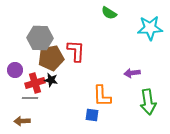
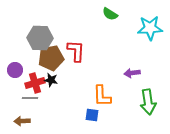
green semicircle: moved 1 px right, 1 px down
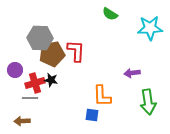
brown pentagon: moved 1 px right, 4 px up
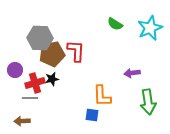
green semicircle: moved 5 px right, 10 px down
cyan star: rotated 20 degrees counterclockwise
black star: moved 1 px right, 1 px up; rotated 24 degrees counterclockwise
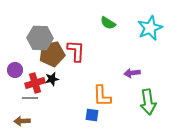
green semicircle: moved 7 px left, 1 px up
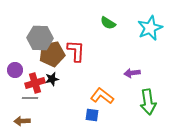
orange L-shape: rotated 130 degrees clockwise
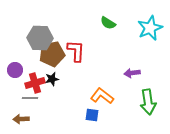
brown arrow: moved 1 px left, 2 px up
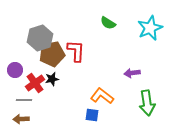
gray hexagon: rotated 20 degrees counterclockwise
red cross: rotated 18 degrees counterclockwise
gray line: moved 6 px left, 2 px down
green arrow: moved 1 px left, 1 px down
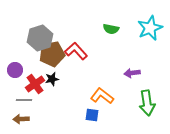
green semicircle: moved 3 px right, 6 px down; rotated 21 degrees counterclockwise
red L-shape: rotated 45 degrees counterclockwise
red cross: moved 1 px down
